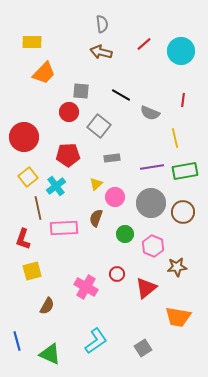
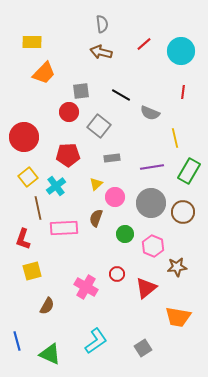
gray square at (81, 91): rotated 12 degrees counterclockwise
red line at (183, 100): moved 8 px up
green rectangle at (185, 171): moved 4 px right; rotated 50 degrees counterclockwise
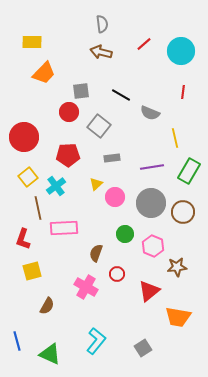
brown semicircle at (96, 218): moved 35 px down
red triangle at (146, 288): moved 3 px right, 3 px down
cyan L-shape at (96, 341): rotated 16 degrees counterclockwise
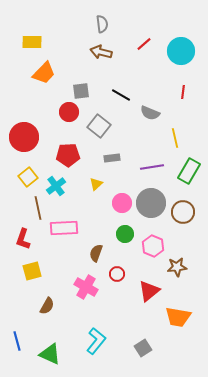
pink circle at (115, 197): moved 7 px right, 6 px down
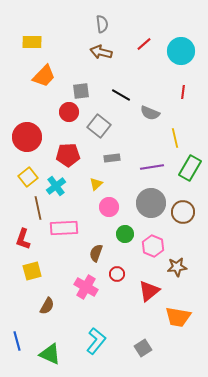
orange trapezoid at (44, 73): moved 3 px down
red circle at (24, 137): moved 3 px right
green rectangle at (189, 171): moved 1 px right, 3 px up
pink circle at (122, 203): moved 13 px left, 4 px down
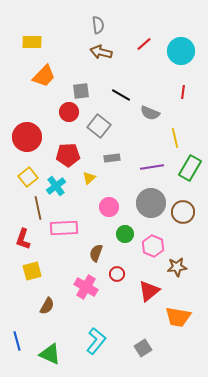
gray semicircle at (102, 24): moved 4 px left, 1 px down
yellow triangle at (96, 184): moved 7 px left, 6 px up
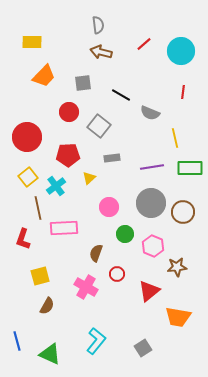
gray square at (81, 91): moved 2 px right, 8 px up
green rectangle at (190, 168): rotated 60 degrees clockwise
yellow square at (32, 271): moved 8 px right, 5 px down
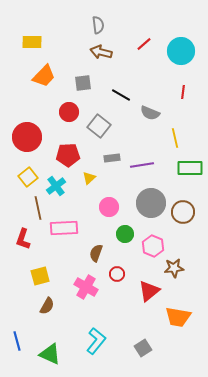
purple line at (152, 167): moved 10 px left, 2 px up
brown star at (177, 267): moved 3 px left, 1 px down
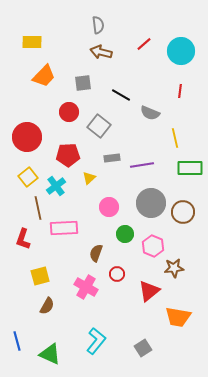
red line at (183, 92): moved 3 px left, 1 px up
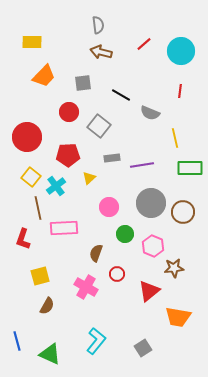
yellow square at (28, 177): moved 3 px right; rotated 12 degrees counterclockwise
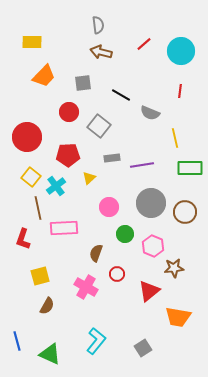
brown circle at (183, 212): moved 2 px right
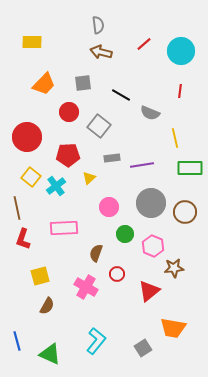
orange trapezoid at (44, 76): moved 8 px down
brown line at (38, 208): moved 21 px left
orange trapezoid at (178, 317): moved 5 px left, 11 px down
